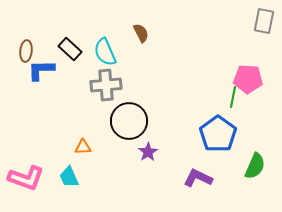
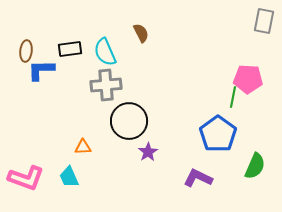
black rectangle: rotated 50 degrees counterclockwise
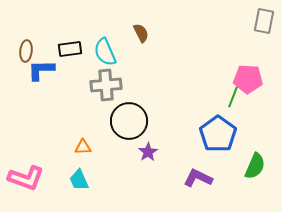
green line: rotated 10 degrees clockwise
cyan trapezoid: moved 10 px right, 3 px down
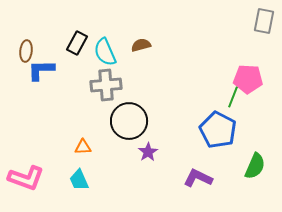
brown semicircle: moved 12 px down; rotated 78 degrees counterclockwise
black rectangle: moved 7 px right, 6 px up; rotated 55 degrees counterclockwise
blue pentagon: moved 4 px up; rotated 9 degrees counterclockwise
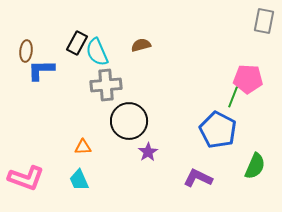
cyan semicircle: moved 8 px left
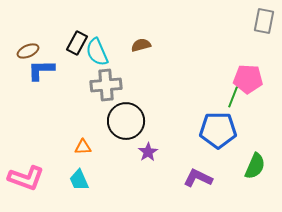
brown ellipse: moved 2 px right; rotated 60 degrees clockwise
black circle: moved 3 px left
blue pentagon: rotated 27 degrees counterclockwise
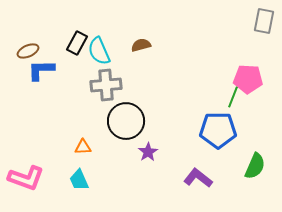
cyan semicircle: moved 2 px right, 1 px up
purple L-shape: rotated 12 degrees clockwise
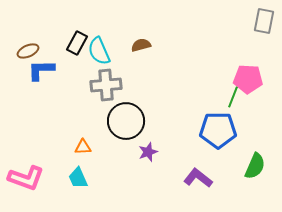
purple star: rotated 12 degrees clockwise
cyan trapezoid: moved 1 px left, 2 px up
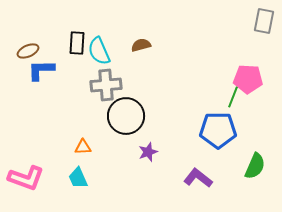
black rectangle: rotated 25 degrees counterclockwise
black circle: moved 5 px up
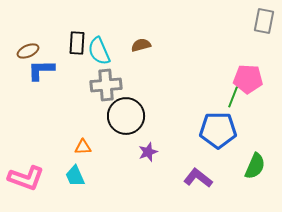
cyan trapezoid: moved 3 px left, 2 px up
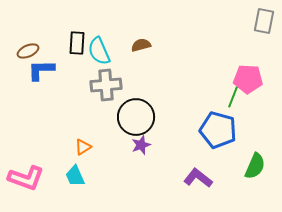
black circle: moved 10 px right, 1 px down
blue pentagon: rotated 15 degrees clockwise
orange triangle: rotated 30 degrees counterclockwise
purple star: moved 7 px left, 7 px up
